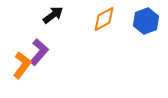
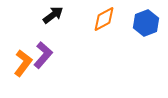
blue hexagon: moved 2 px down
purple L-shape: moved 4 px right, 3 px down
orange L-shape: moved 1 px right, 2 px up
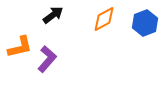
blue hexagon: moved 1 px left
purple L-shape: moved 4 px right, 4 px down
orange L-shape: moved 3 px left, 16 px up; rotated 40 degrees clockwise
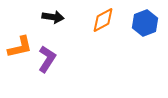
black arrow: moved 2 px down; rotated 45 degrees clockwise
orange diamond: moved 1 px left, 1 px down
purple L-shape: rotated 8 degrees counterclockwise
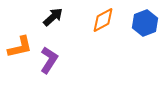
black arrow: rotated 50 degrees counterclockwise
purple L-shape: moved 2 px right, 1 px down
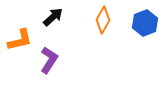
orange diamond: rotated 32 degrees counterclockwise
orange L-shape: moved 7 px up
